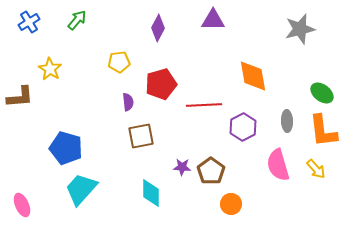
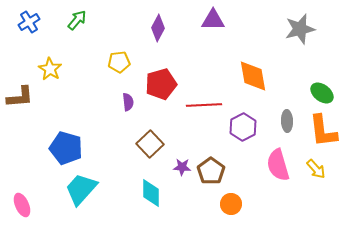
brown square: moved 9 px right, 8 px down; rotated 32 degrees counterclockwise
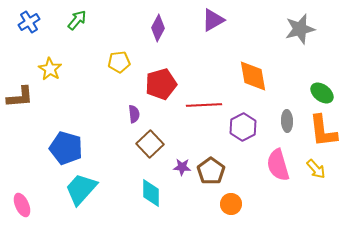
purple triangle: rotated 30 degrees counterclockwise
purple semicircle: moved 6 px right, 12 px down
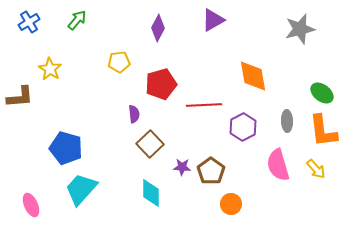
pink ellipse: moved 9 px right
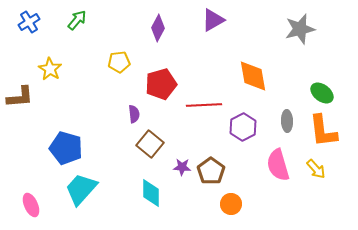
brown square: rotated 8 degrees counterclockwise
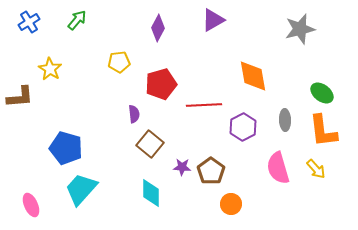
gray ellipse: moved 2 px left, 1 px up
pink semicircle: moved 3 px down
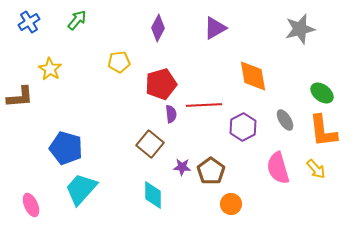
purple triangle: moved 2 px right, 8 px down
purple semicircle: moved 37 px right
gray ellipse: rotated 30 degrees counterclockwise
cyan diamond: moved 2 px right, 2 px down
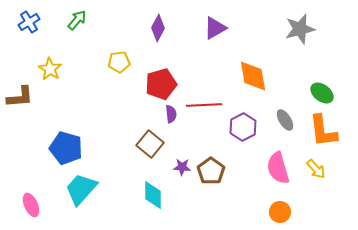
orange circle: moved 49 px right, 8 px down
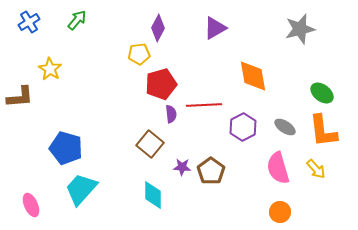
yellow pentagon: moved 20 px right, 8 px up
gray ellipse: moved 7 px down; rotated 25 degrees counterclockwise
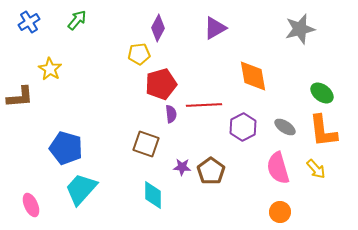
brown square: moved 4 px left; rotated 20 degrees counterclockwise
